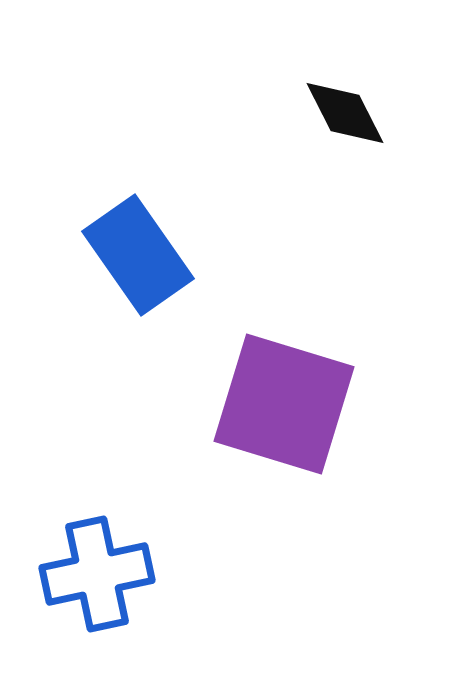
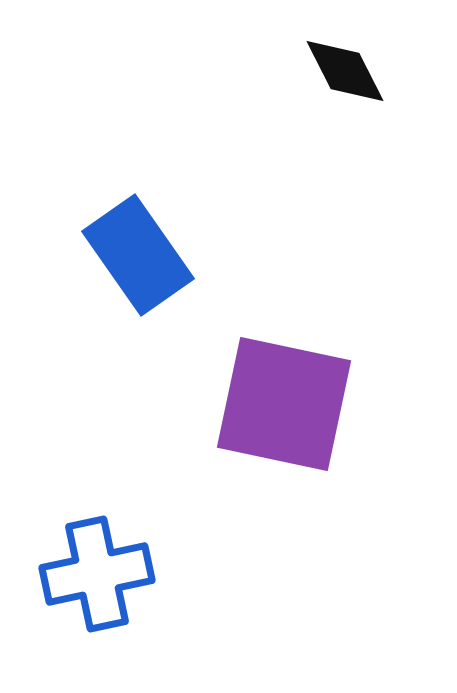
black diamond: moved 42 px up
purple square: rotated 5 degrees counterclockwise
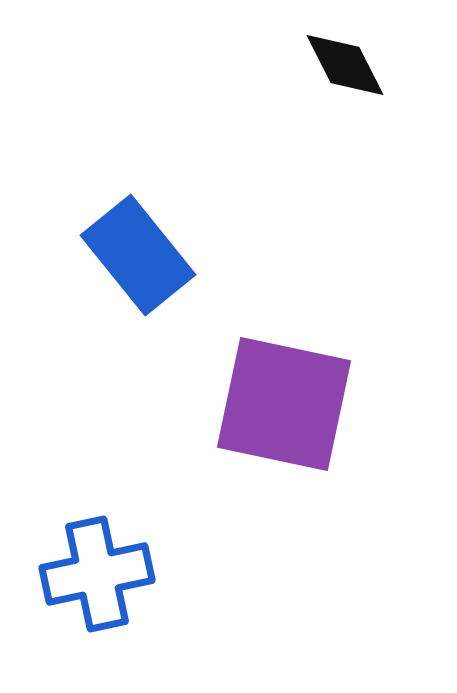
black diamond: moved 6 px up
blue rectangle: rotated 4 degrees counterclockwise
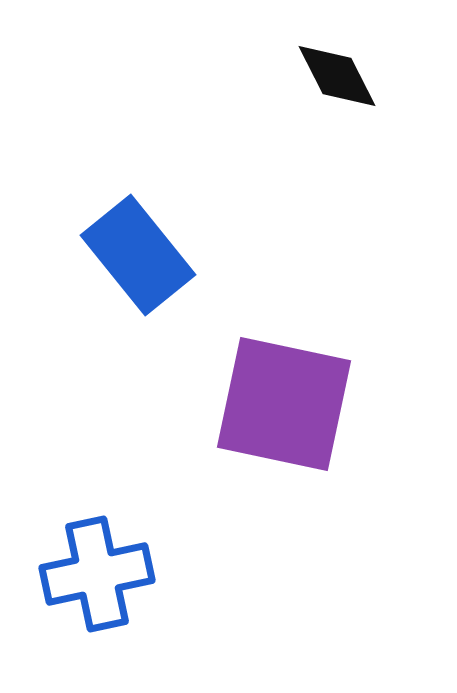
black diamond: moved 8 px left, 11 px down
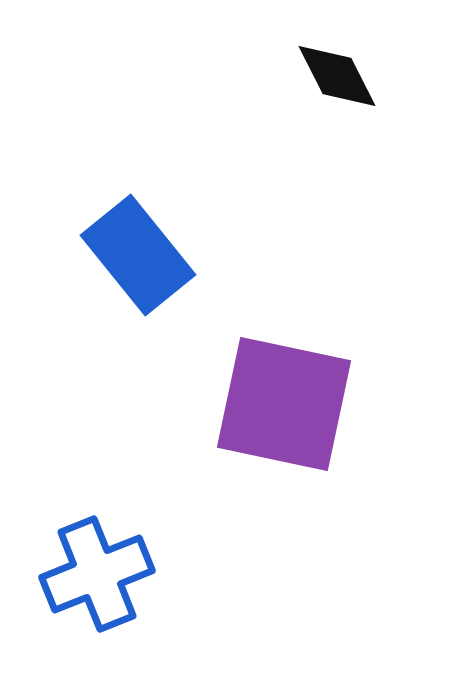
blue cross: rotated 10 degrees counterclockwise
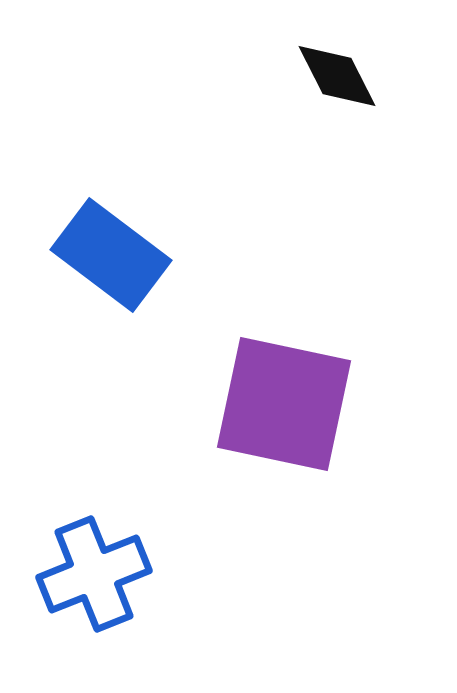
blue rectangle: moved 27 px left; rotated 14 degrees counterclockwise
blue cross: moved 3 px left
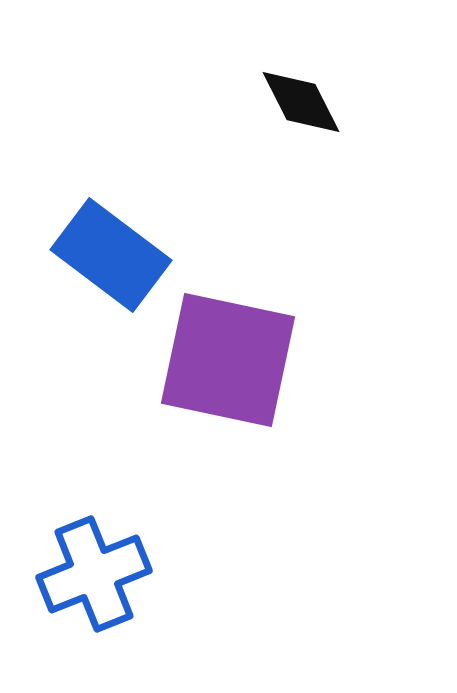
black diamond: moved 36 px left, 26 px down
purple square: moved 56 px left, 44 px up
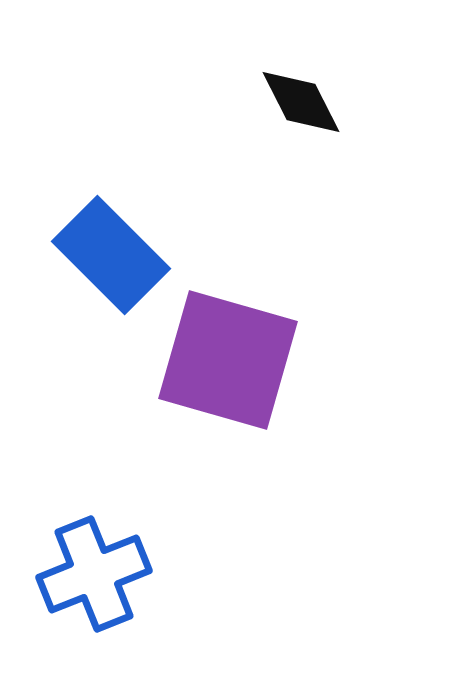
blue rectangle: rotated 8 degrees clockwise
purple square: rotated 4 degrees clockwise
